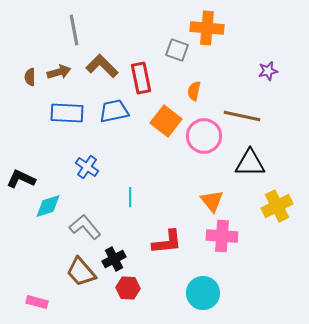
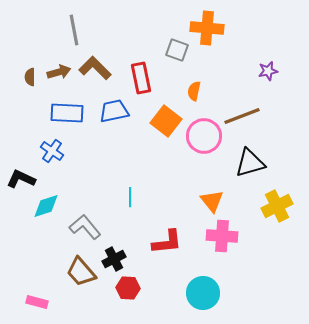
brown L-shape: moved 7 px left, 2 px down
brown line: rotated 33 degrees counterclockwise
black triangle: rotated 16 degrees counterclockwise
blue cross: moved 35 px left, 16 px up
cyan diamond: moved 2 px left
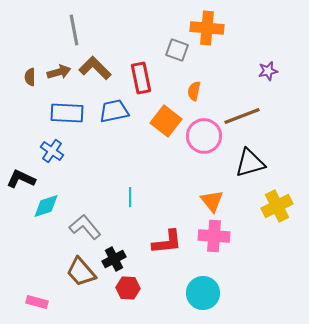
pink cross: moved 8 px left
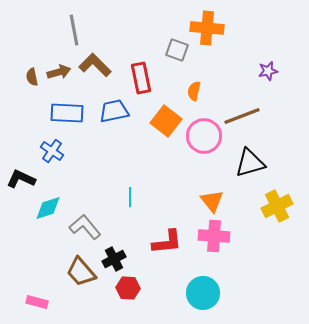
brown L-shape: moved 3 px up
brown semicircle: moved 2 px right; rotated 12 degrees counterclockwise
cyan diamond: moved 2 px right, 2 px down
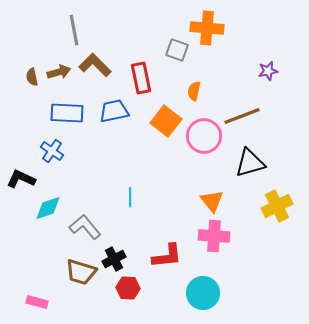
red L-shape: moved 14 px down
brown trapezoid: rotated 32 degrees counterclockwise
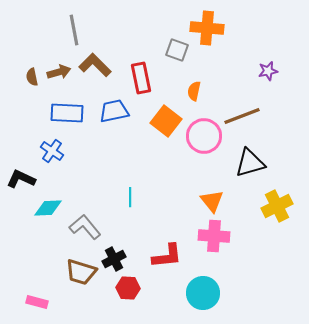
cyan diamond: rotated 16 degrees clockwise
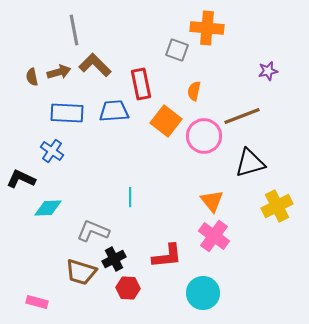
red rectangle: moved 6 px down
blue trapezoid: rotated 8 degrees clockwise
gray L-shape: moved 8 px right, 4 px down; rotated 28 degrees counterclockwise
pink cross: rotated 32 degrees clockwise
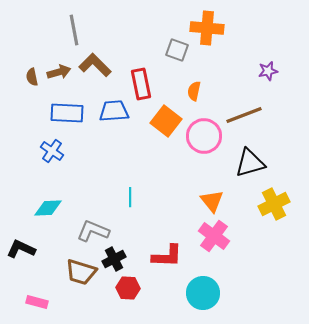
brown line: moved 2 px right, 1 px up
black L-shape: moved 70 px down
yellow cross: moved 3 px left, 2 px up
red L-shape: rotated 8 degrees clockwise
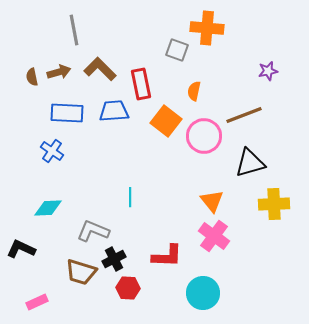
brown L-shape: moved 5 px right, 4 px down
yellow cross: rotated 24 degrees clockwise
pink rectangle: rotated 40 degrees counterclockwise
